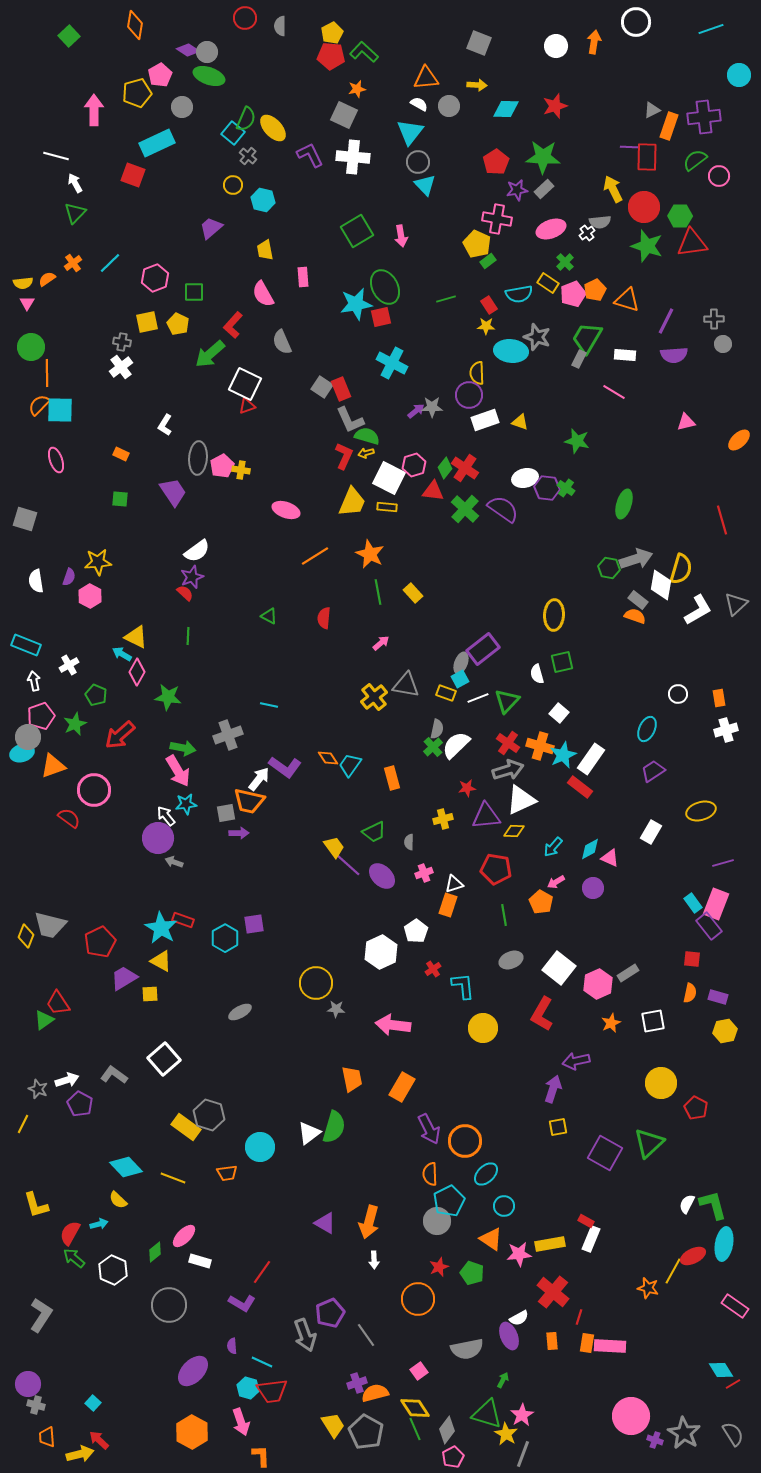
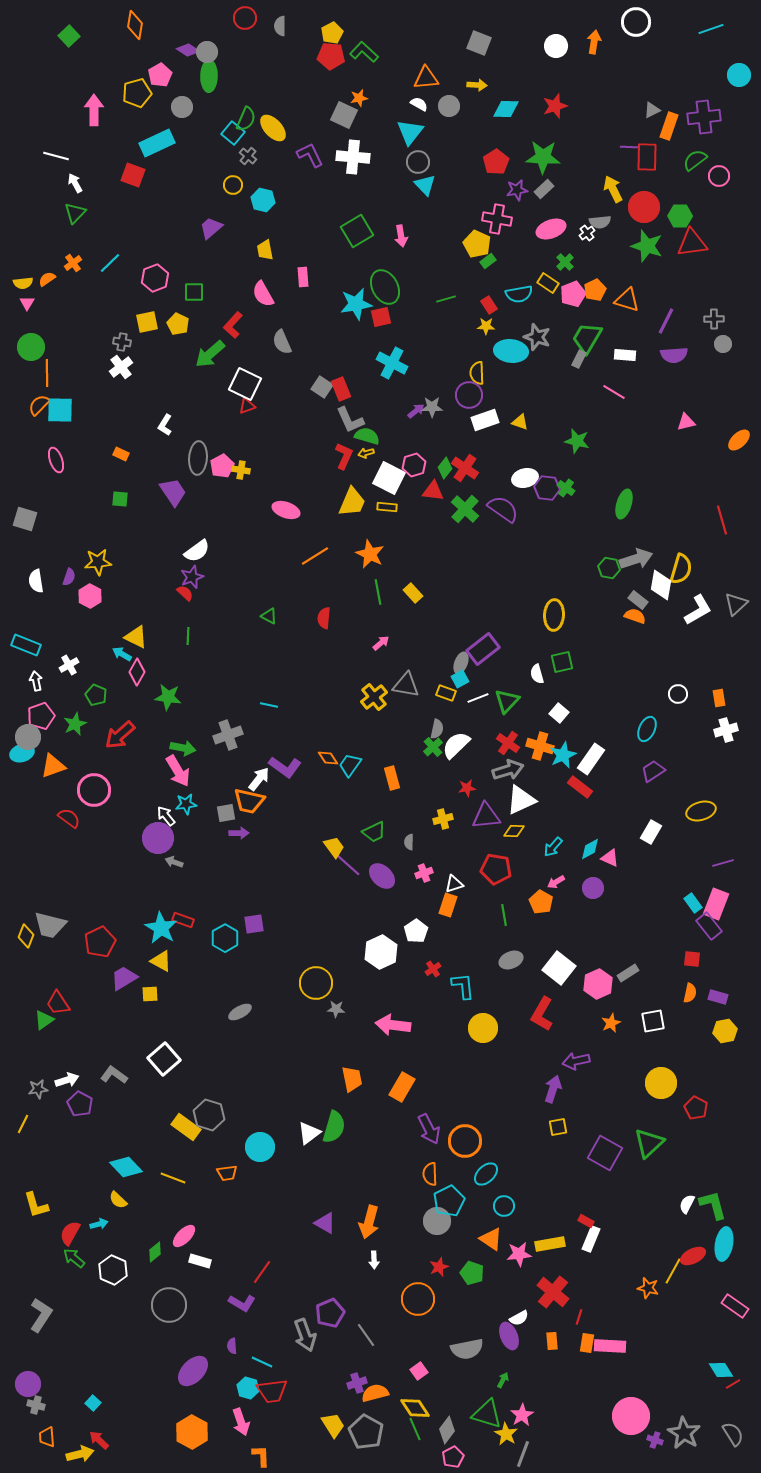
green ellipse at (209, 76): rotated 72 degrees clockwise
orange star at (357, 89): moved 2 px right, 9 px down
white arrow at (34, 681): moved 2 px right
gray star at (38, 1089): rotated 30 degrees counterclockwise
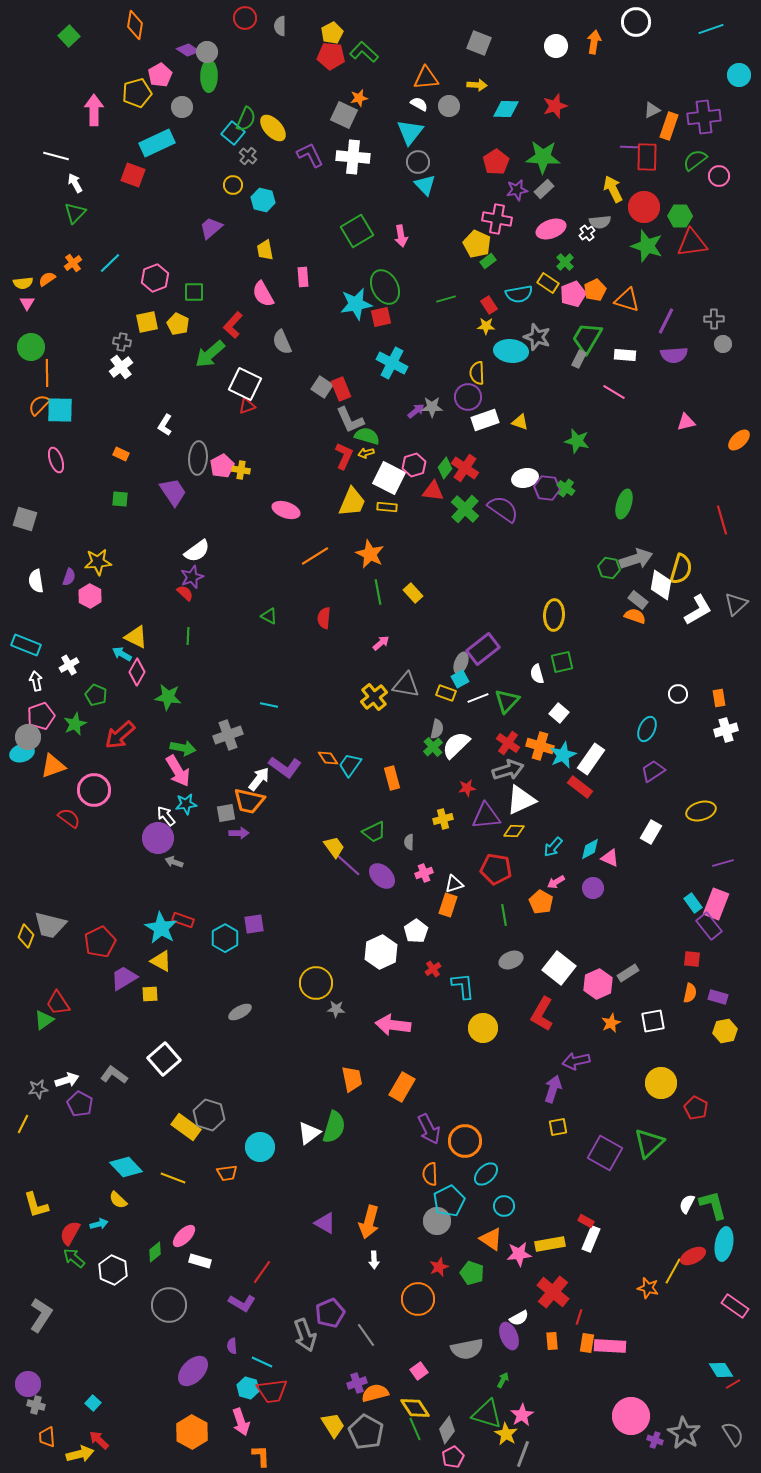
purple circle at (469, 395): moved 1 px left, 2 px down
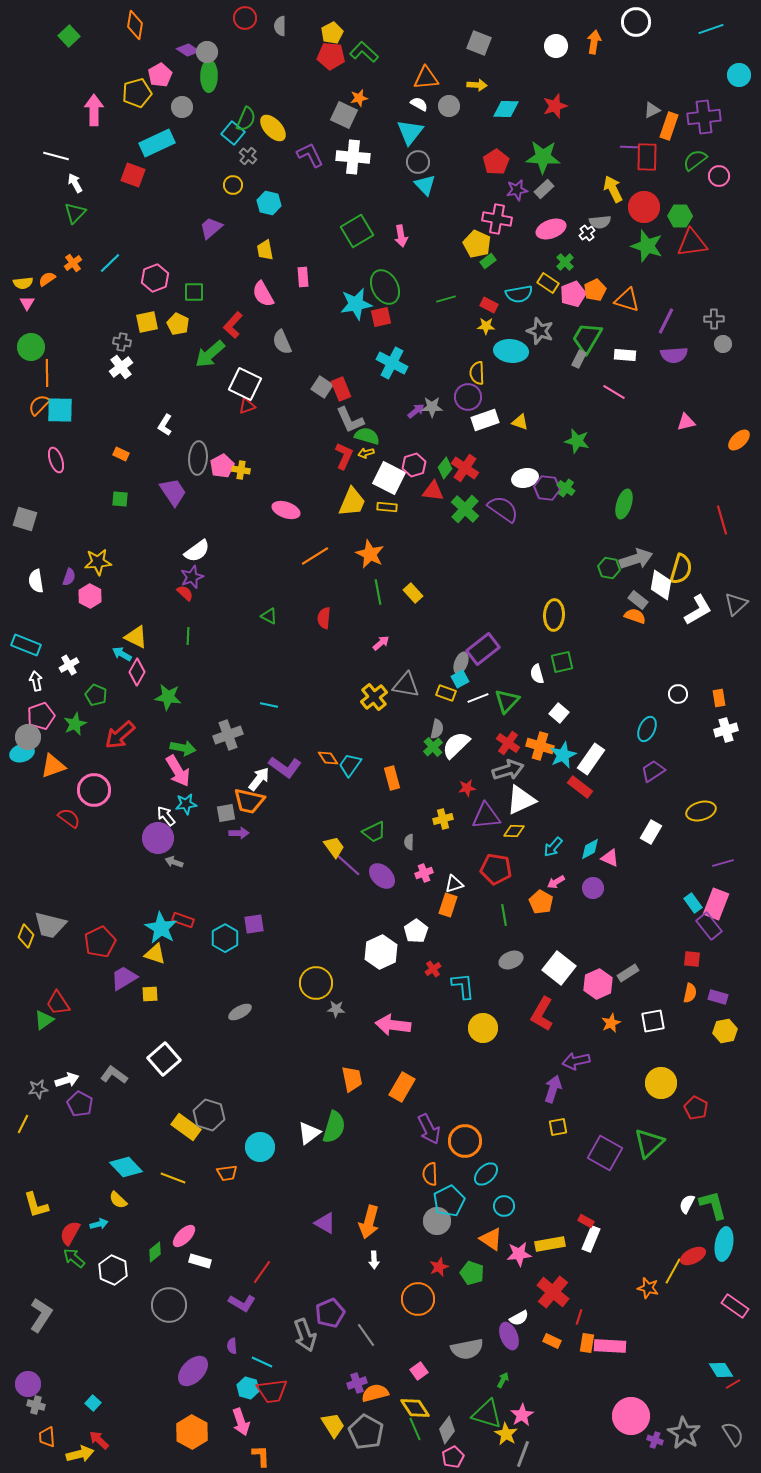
cyan hexagon at (263, 200): moved 6 px right, 3 px down
red rectangle at (489, 305): rotated 30 degrees counterclockwise
gray star at (537, 337): moved 3 px right, 6 px up
yellow triangle at (161, 961): moved 6 px left, 7 px up; rotated 10 degrees counterclockwise
orange rectangle at (552, 1341): rotated 60 degrees counterclockwise
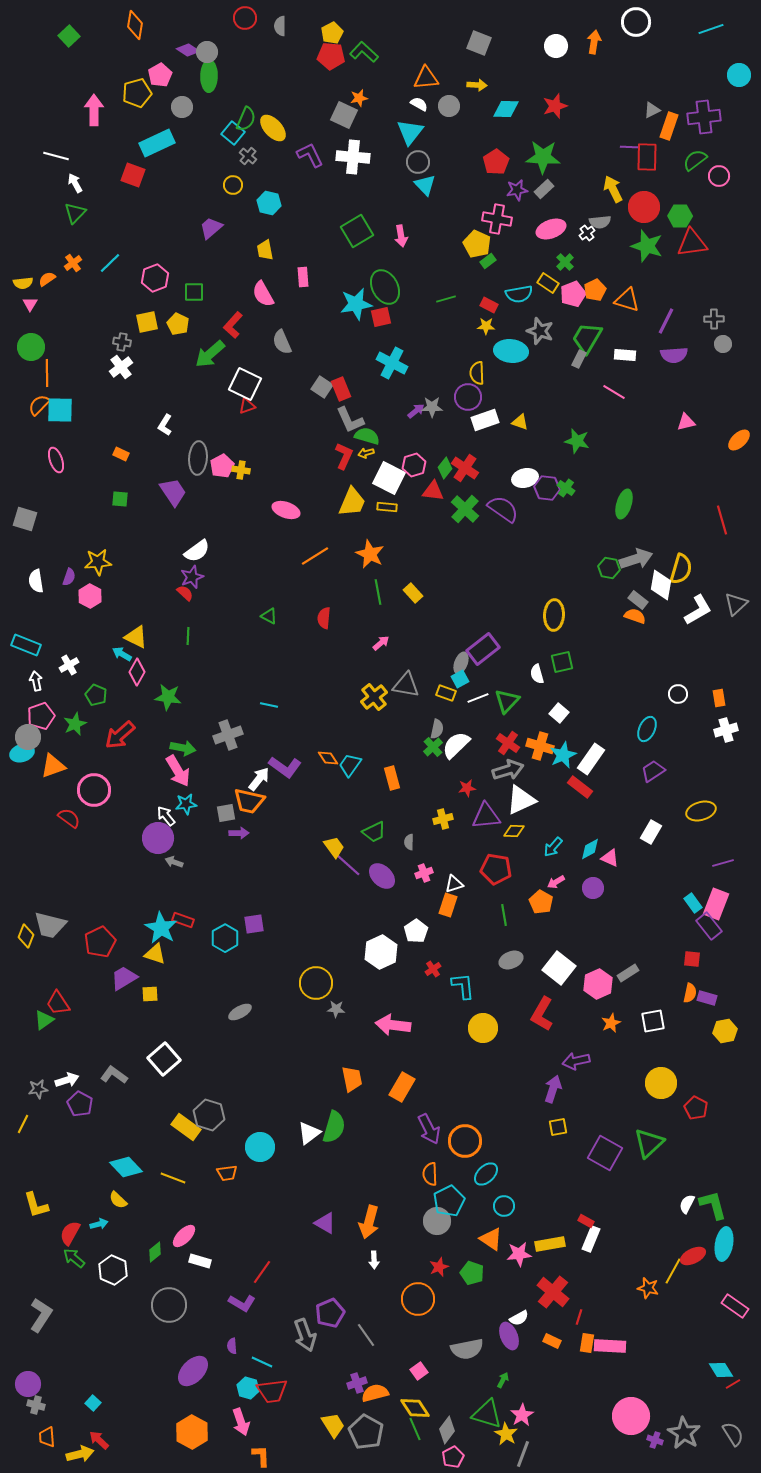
pink triangle at (27, 303): moved 3 px right, 1 px down
purple rectangle at (718, 997): moved 11 px left, 1 px down
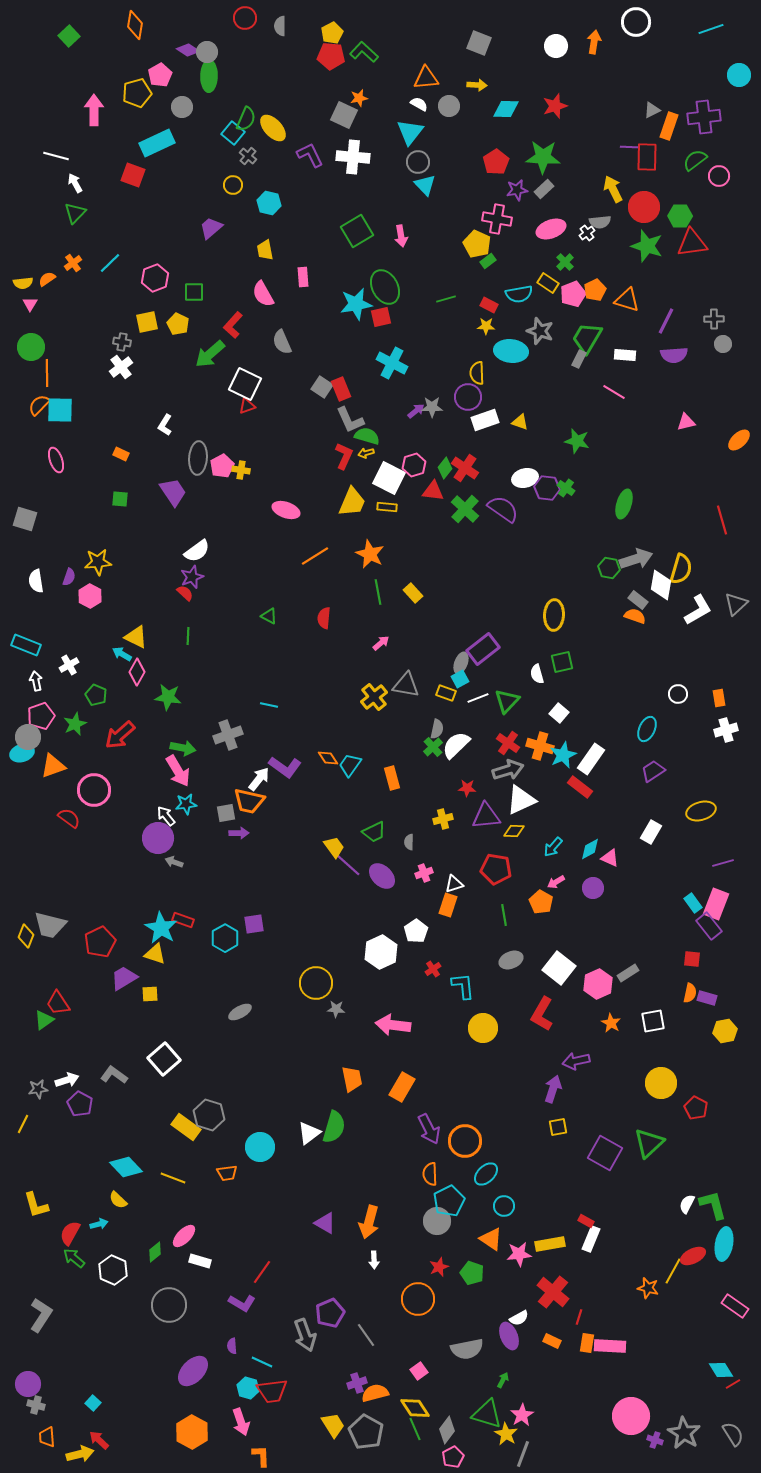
red star at (467, 788): rotated 12 degrees clockwise
orange star at (611, 1023): rotated 18 degrees counterclockwise
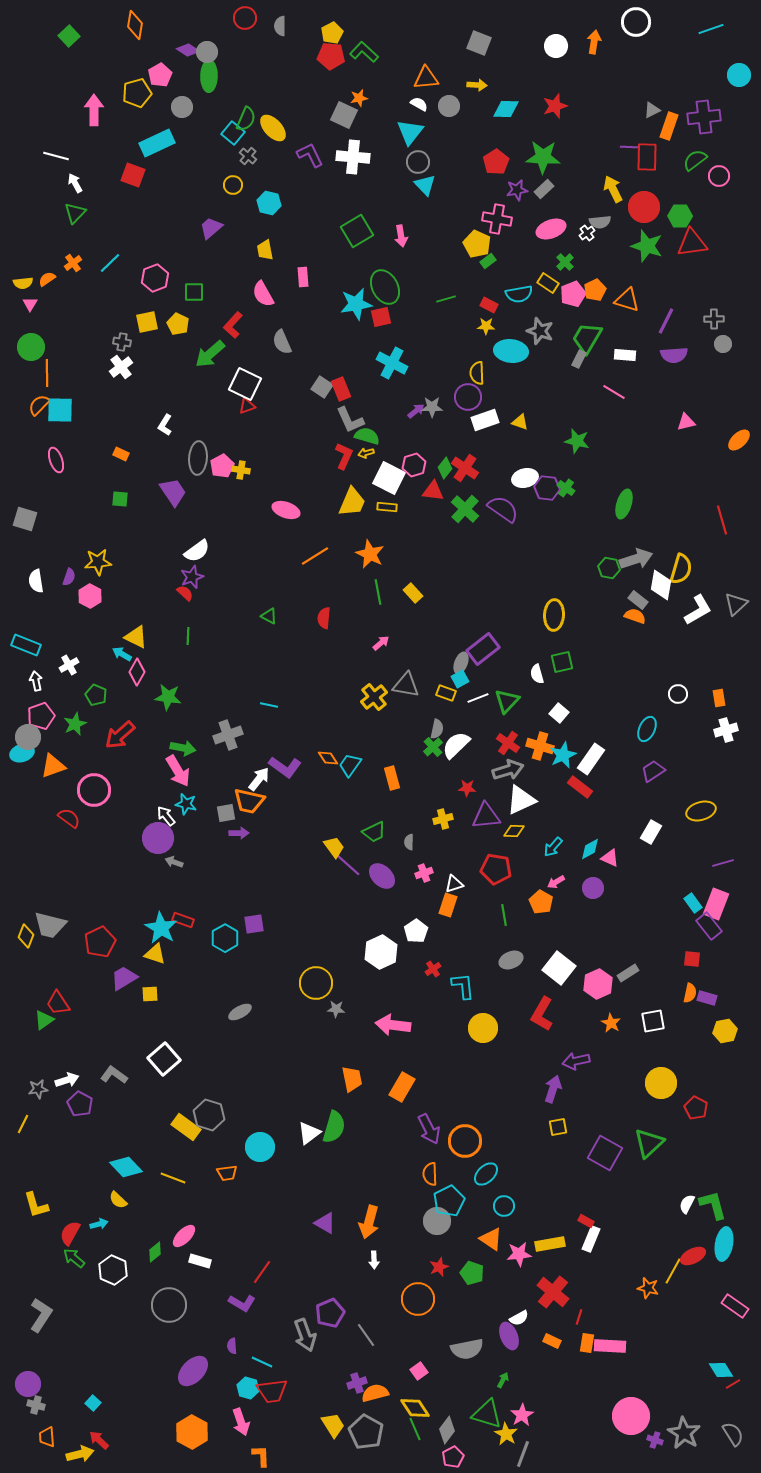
cyan star at (186, 804): rotated 20 degrees clockwise
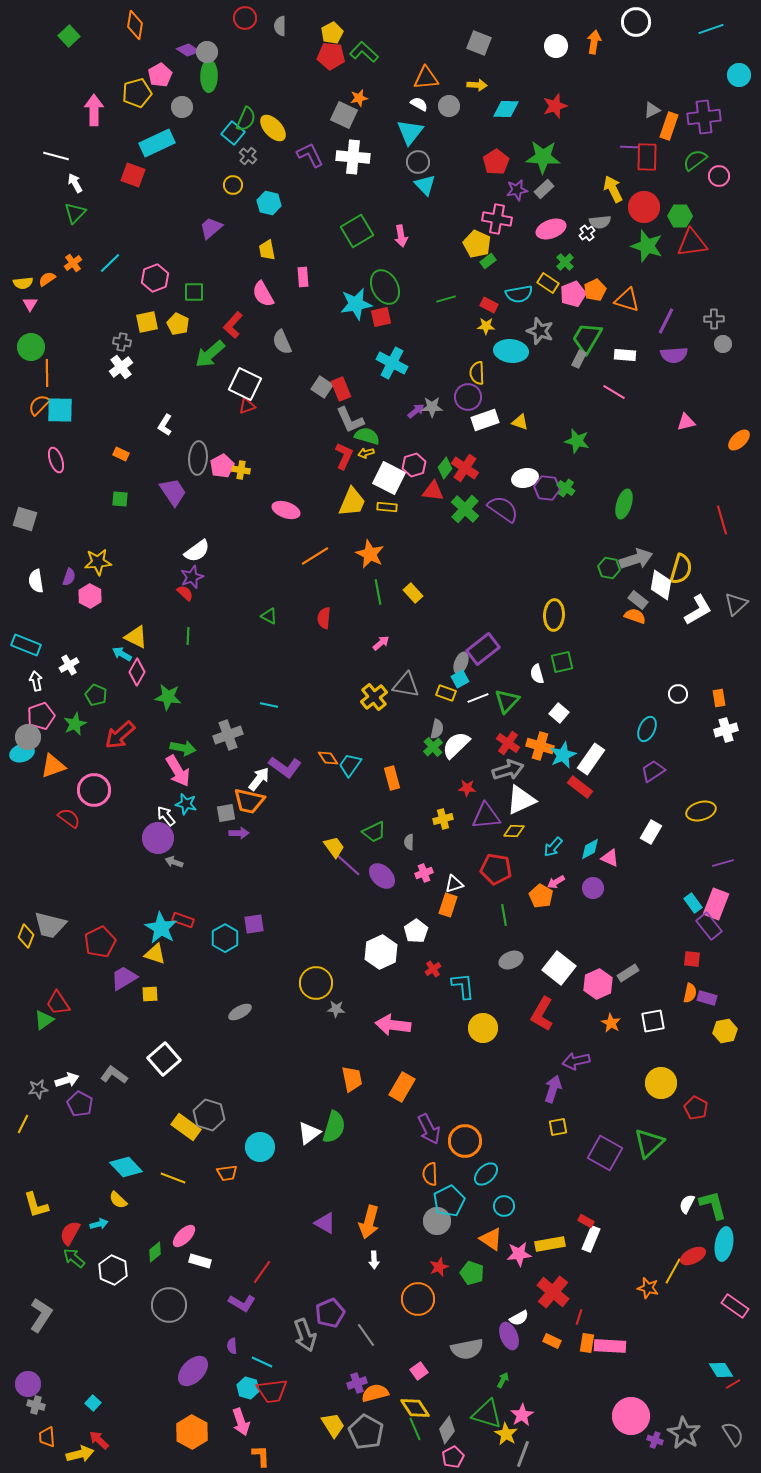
yellow trapezoid at (265, 250): moved 2 px right
orange pentagon at (541, 902): moved 6 px up
